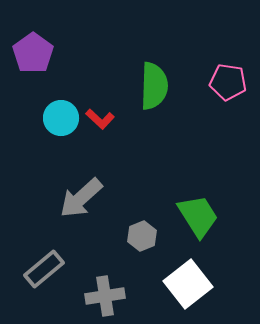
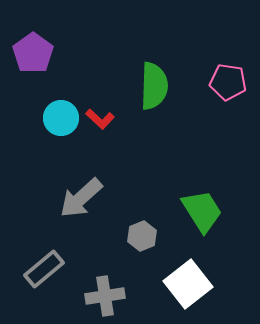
green trapezoid: moved 4 px right, 5 px up
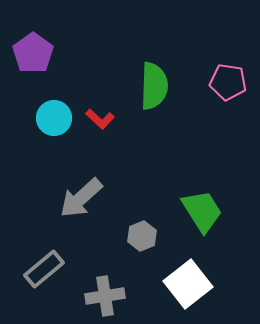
cyan circle: moved 7 px left
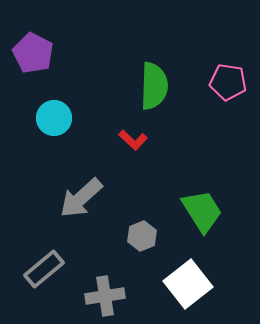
purple pentagon: rotated 9 degrees counterclockwise
red L-shape: moved 33 px right, 21 px down
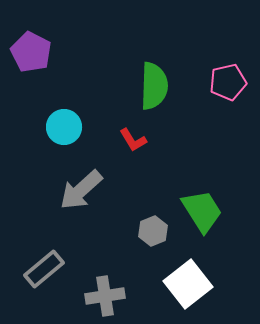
purple pentagon: moved 2 px left, 1 px up
pink pentagon: rotated 21 degrees counterclockwise
cyan circle: moved 10 px right, 9 px down
red L-shape: rotated 16 degrees clockwise
gray arrow: moved 8 px up
gray hexagon: moved 11 px right, 5 px up
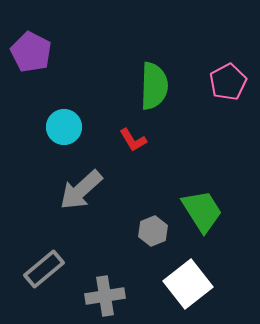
pink pentagon: rotated 15 degrees counterclockwise
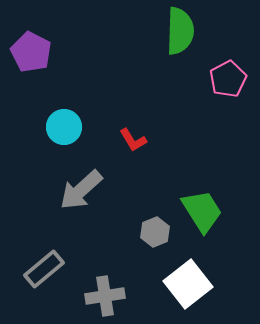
pink pentagon: moved 3 px up
green semicircle: moved 26 px right, 55 px up
gray hexagon: moved 2 px right, 1 px down
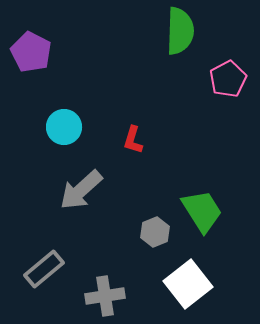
red L-shape: rotated 48 degrees clockwise
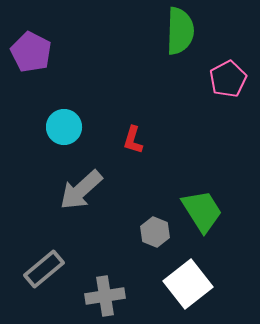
gray hexagon: rotated 16 degrees counterclockwise
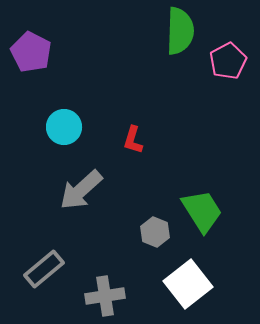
pink pentagon: moved 18 px up
